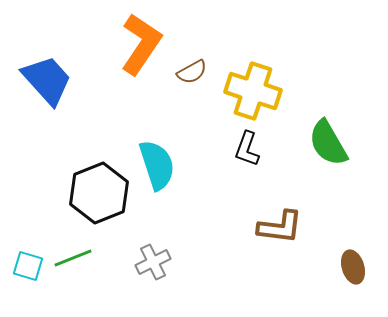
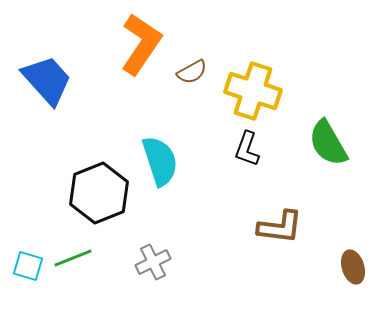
cyan semicircle: moved 3 px right, 4 px up
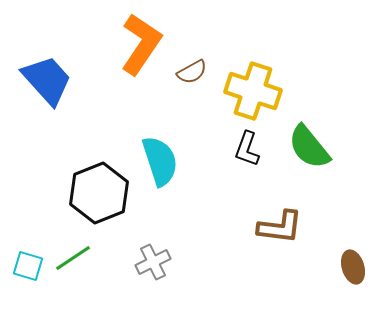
green semicircle: moved 19 px left, 4 px down; rotated 9 degrees counterclockwise
green line: rotated 12 degrees counterclockwise
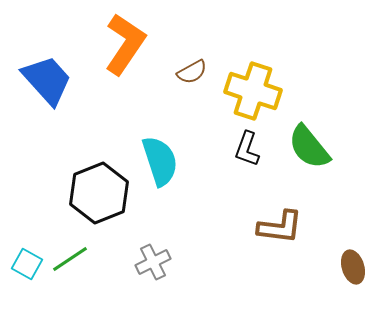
orange L-shape: moved 16 px left
green line: moved 3 px left, 1 px down
cyan square: moved 1 px left, 2 px up; rotated 12 degrees clockwise
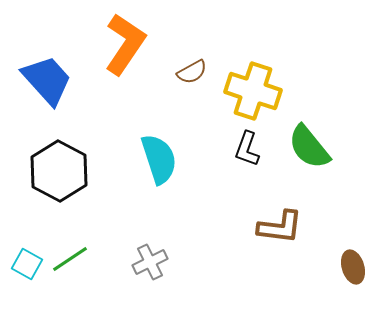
cyan semicircle: moved 1 px left, 2 px up
black hexagon: moved 40 px left, 22 px up; rotated 10 degrees counterclockwise
gray cross: moved 3 px left
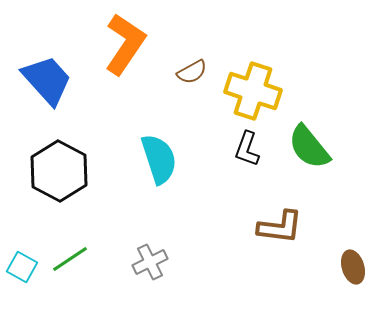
cyan square: moved 5 px left, 3 px down
